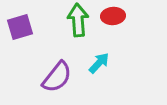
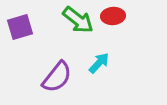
green arrow: rotated 132 degrees clockwise
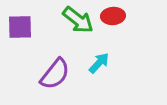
purple square: rotated 16 degrees clockwise
purple semicircle: moved 2 px left, 3 px up
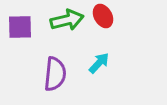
red ellipse: moved 10 px left; rotated 65 degrees clockwise
green arrow: moved 11 px left; rotated 52 degrees counterclockwise
purple semicircle: rotated 32 degrees counterclockwise
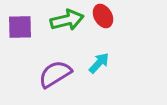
purple semicircle: rotated 128 degrees counterclockwise
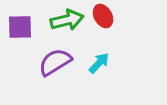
purple semicircle: moved 12 px up
